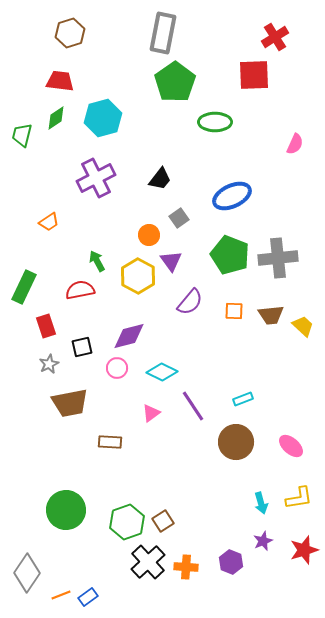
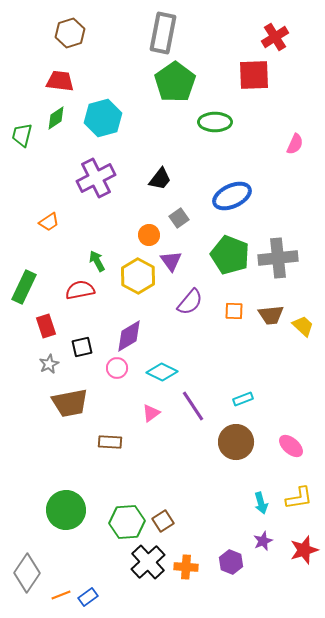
purple diamond at (129, 336): rotated 16 degrees counterclockwise
green hexagon at (127, 522): rotated 16 degrees clockwise
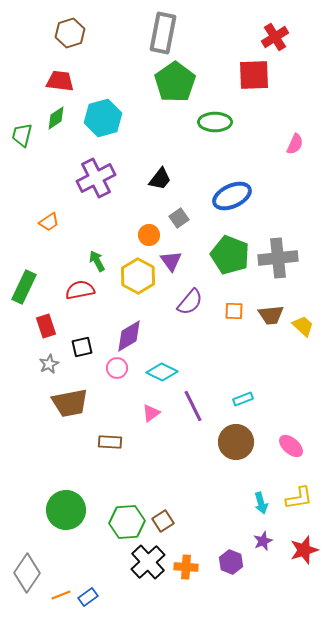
purple line at (193, 406): rotated 8 degrees clockwise
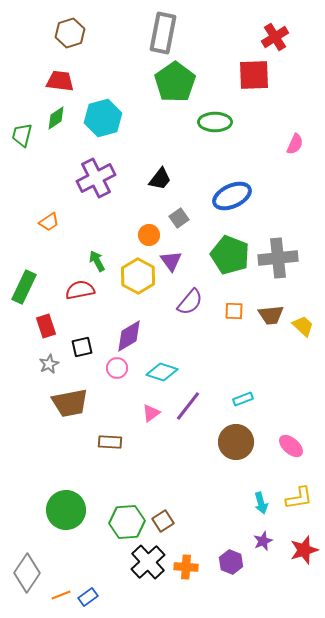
cyan diamond at (162, 372): rotated 8 degrees counterclockwise
purple line at (193, 406): moved 5 px left; rotated 64 degrees clockwise
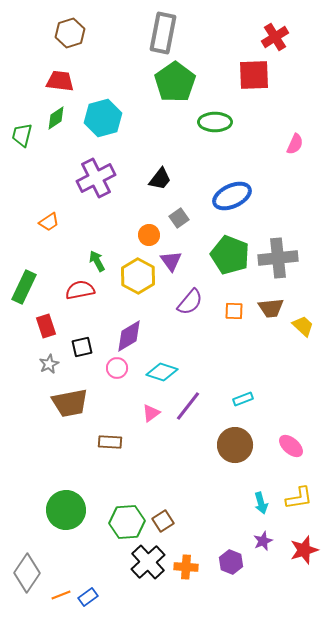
brown trapezoid at (271, 315): moved 7 px up
brown circle at (236, 442): moved 1 px left, 3 px down
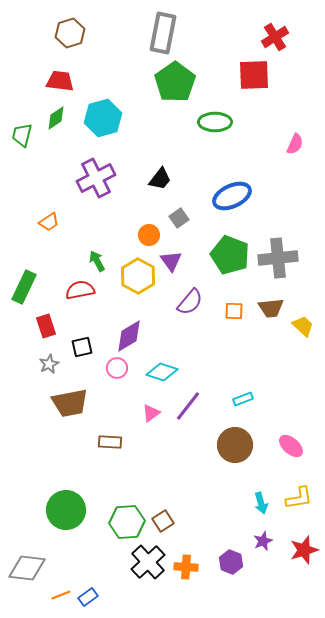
gray diamond at (27, 573): moved 5 px up; rotated 63 degrees clockwise
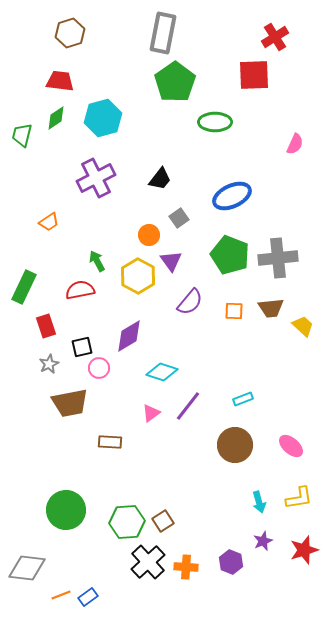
pink circle at (117, 368): moved 18 px left
cyan arrow at (261, 503): moved 2 px left, 1 px up
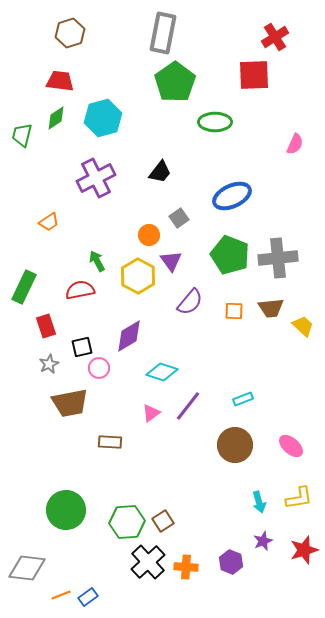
black trapezoid at (160, 179): moved 7 px up
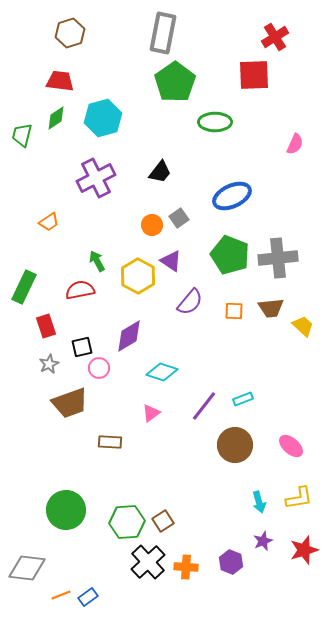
orange circle at (149, 235): moved 3 px right, 10 px up
purple triangle at (171, 261): rotated 20 degrees counterclockwise
brown trapezoid at (70, 403): rotated 9 degrees counterclockwise
purple line at (188, 406): moved 16 px right
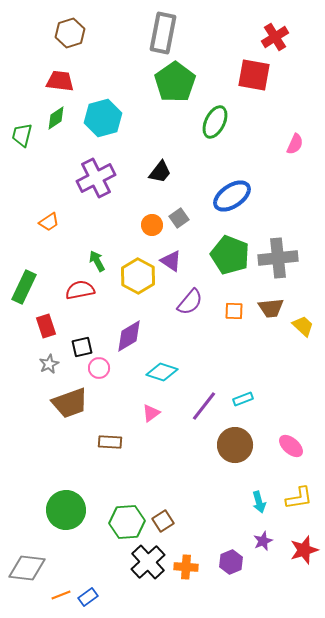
red square at (254, 75): rotated 12 degrees clockwise
green ellipse at (215, 122): rotated 64 degrees counterclockwise
blue ellipse at (232, 196): rotated 9 degrees counterclockwise
purple hexagon at (231, 562): rotated 15 degrees clockwise
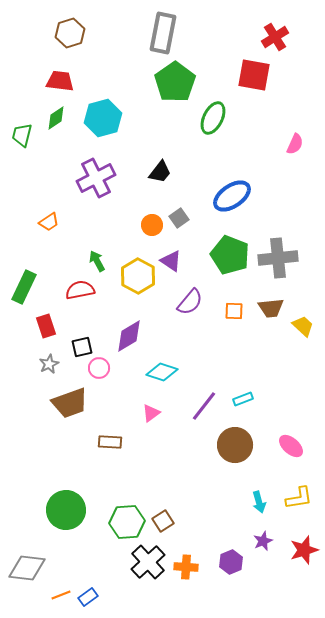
green ellipse at (215, 122): moved 2 px left, 4 px up
